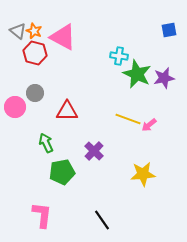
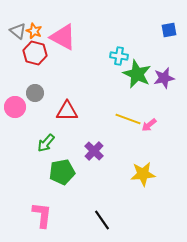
green arrow: rotated 114 degrees counterclockwise
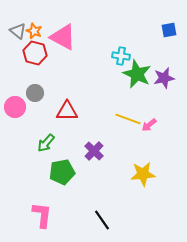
cyan cross: moved 2 px right
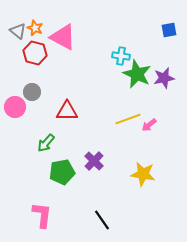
orange star: moved 1 px right, 3 px up
gray circle: moved 3 px left, 1 px up
yellow line: rotated 40 degrees counterclockwise
purple cross: moved 10 px down
yellow star: rotated 15 degrees clockwise
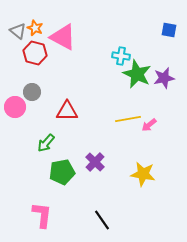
blue square: rotated 21 degrees clockwise
yellow line: rotated 10 degrees clockwise
purple cross: moved 1 px right, 1 px down
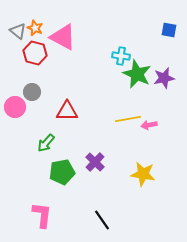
pink arrow: rotated 28 degrees clockwise
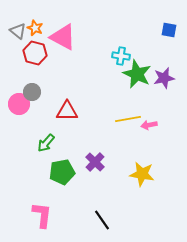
pink circle: moved 4 px right, 3 px up
yellow star: moved 1 px left
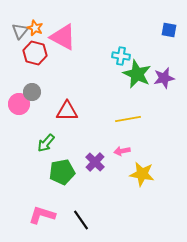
gray triangle: moved 2 px right; rotated 30 degrees clockwise
pink arrow: moved 27 px left, 26 px down
pink L-shape: rotated 80 degrees counterclockwise
black line: moved 21 px left
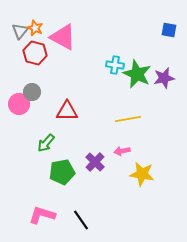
cyan cross: moved 6 px left, 9 px down
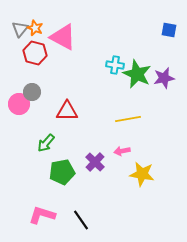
gray triangle: moved 2 px up
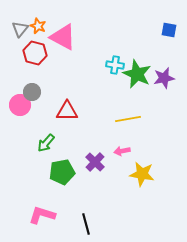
orange star: moved 3 px right, 2 px up
pink circle: moved 1 px right, 1 px down
black line: moved 5 px right, 4 px down; rotated 20 degrees clockwise
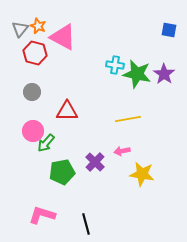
green star: rotated 12 degrees counterclockwise
purple star: moved 4 px up; rotated 25 degrees counterclockwise
pink circle: moved 13 px right, 26 px down
